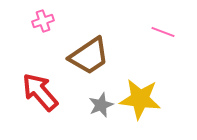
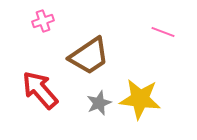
red arrow: moved 2 px up
gray star: moved 2 px left, 2 px up
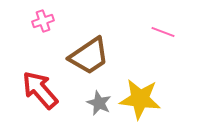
gray star: rotated 25 degrees counterclockwise
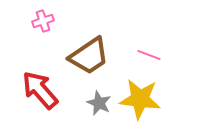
pink line: moved 14 px left, 23 px down
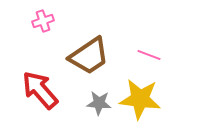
gray star: rotated 20 degrees counterclockwise
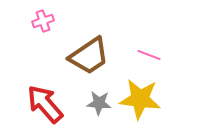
red arrow: moved 5 px right, 14 px down
